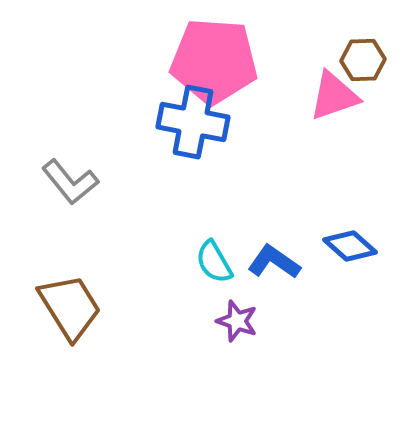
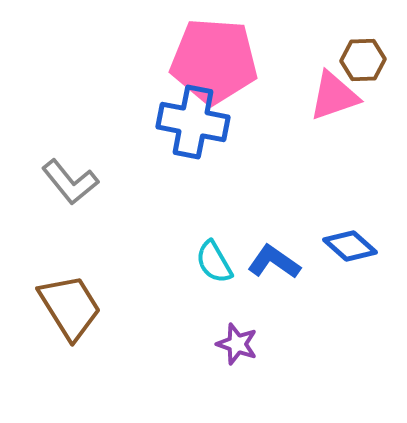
purple star: moved 23 px down
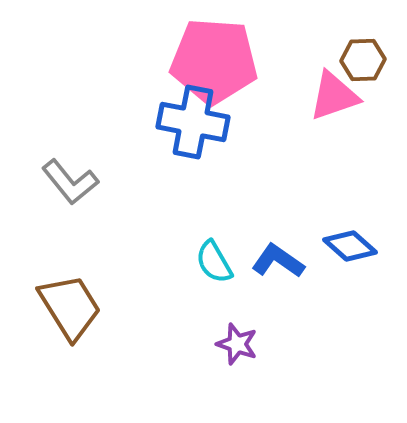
blue L-shape: moved 4 px right, 1 px up
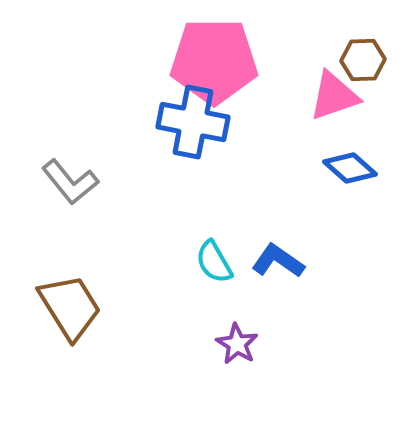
pink pentagon: rotated 4 degrees counterclockwise
blue diamond: moved 78 px up
purple star: rotated 12 degrees clockwise
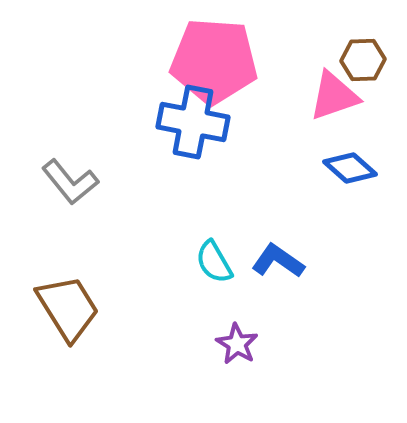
pink pentagon: rotated 4 degrees clockwise
brown trapezoid: moved 2 px left, 1 px down
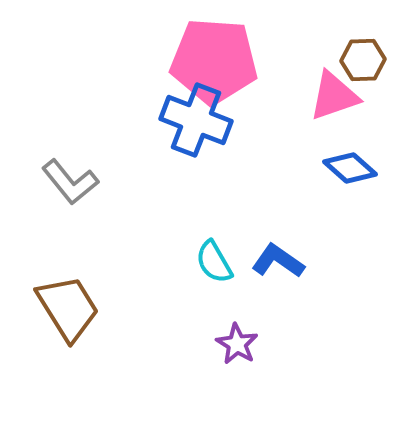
blue cross: moved 3 px right, 2 px up; rotated 10 degrees clockwise
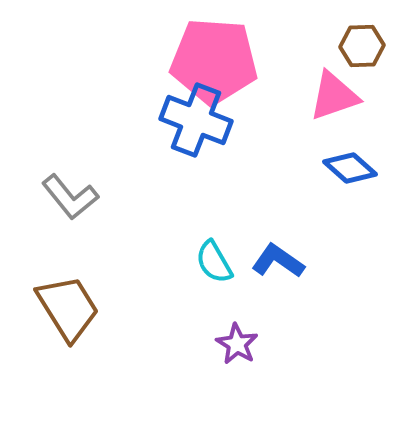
brown hexagon: moved 1 px left, 14 px up
gray L-shape: moved 15 px down
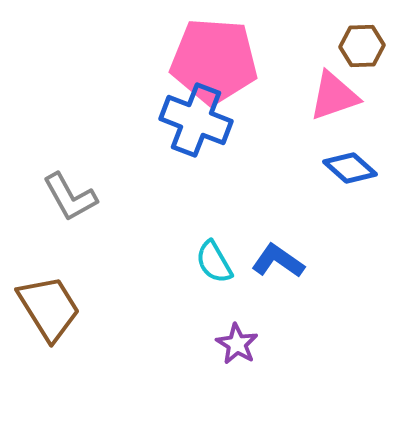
gray L-shape: rotated 10 degrees clockwise
brown trapezoid: moved 19 px left
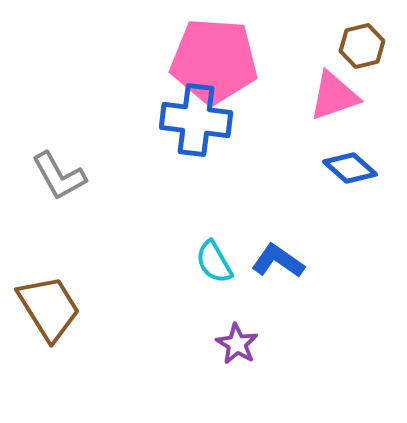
brown hexagon: rotated 12 degrees counterclockwise
blue cross: rotated 14 degrees counterclockwise
gray L-shape: moved 11 px left, 21 px up
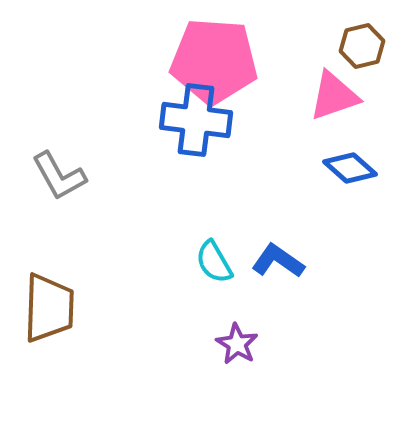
brown trapezoid: rotated 34 degrees clockwise
